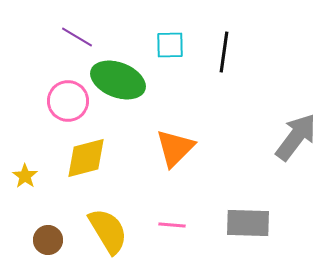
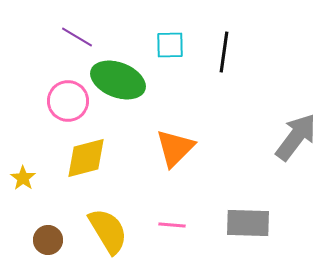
yellow star: moved 2 px left, 2 px down
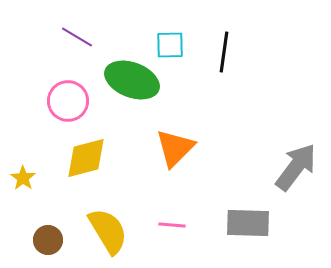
green ellipse: moved 14 px right
gray arrow: moved 30 px down
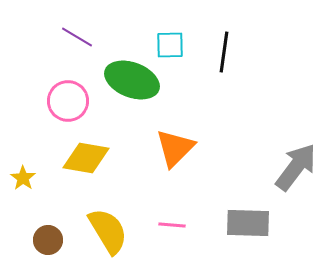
yellow diamond: rotated 24 degrees clockwise
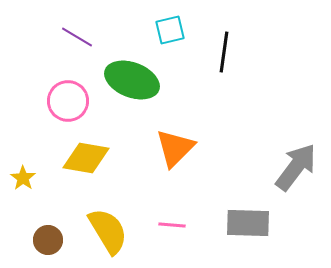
cyan square: moved 15 px up; rotated 12 degrees counterclockwise
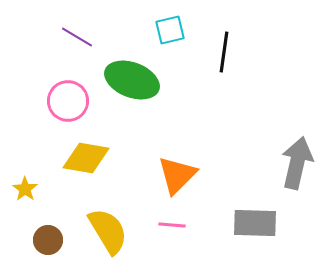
orange triangle: moved 2 px right, 27 px down
gray arrow: moved 1 px right, 4 px up; rotated 24 degrees counterclockwise
yellow star: moved 2 px right, 11 px down
gray rectangle: moved 7 px right
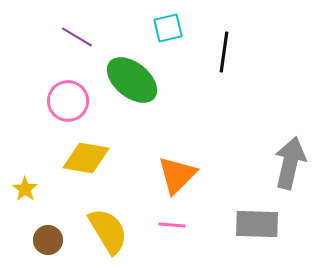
cyan square: moved 2 px left, 2 px up
green ellipse: rotated 18 degrees clockwise
gray arrow: moved 7 px left
gray rectangle: moved 2 px right, 1 px down
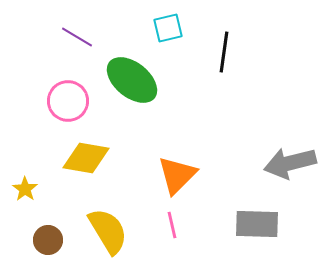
gray arrow: rotated 117 degrees counterclockwise
pink line: rotated 72 degrees clockwise
